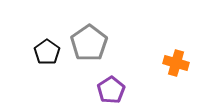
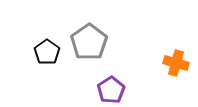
gray pentagon: moved 1 px up
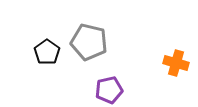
gray pentagon: rotated 24 degrees counterclockwise
purple pentagon: moved 2 px left; rotated 20 degrees clockwise
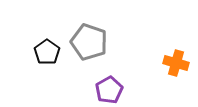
gray pentagon: rotated 6 degrees clockwise
purple pentagon: rotated 16 degrees counterclockwise
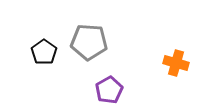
gray pentagon: rotated 15 degrees counterclockwise
black pentagon: moved 3 px left
